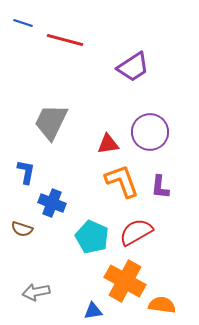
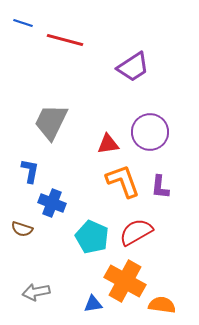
blue L-shape: moved 4 px right, 1 px up
orange L-shape: moved 1 px right
blue triangle: moved 7 px up
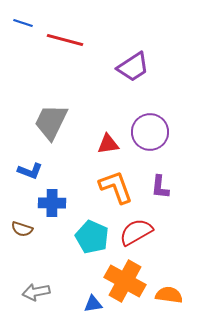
blue L-shape: rotated 100 degrees clockwise
orange L-shape: moved 7 px left, 6 px down
blue cross: rotated 20 degrees counterclockwise
orange semicircle: moved 7 px right, 10 px up
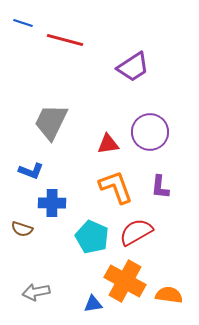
blue L-shape: moved 1 px right
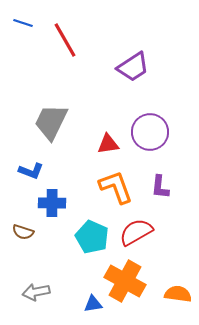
red line: rotated 45 degrees clockwise
brown semicircle: moved 1 px right, 3 px down
orange semicircle: moved 9 px right, 1 px up
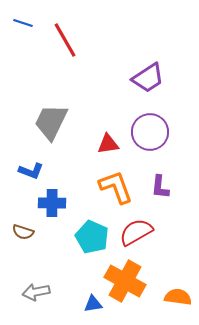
purple trapezoid: moved 15 px right, 11 px down
orange semicircle: moved 3 px down
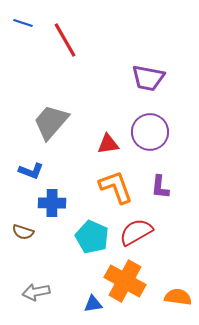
purple trapezoid: rotated 44 degrees clockwise
gray trapezoid: rotated 15 degrees clockwise
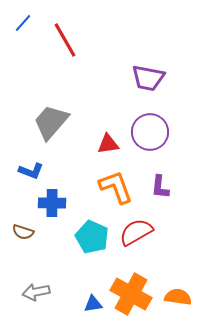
blue line: rotated 66 degrees counterclockwise
orange cross: moved 6 px right, 13 px down
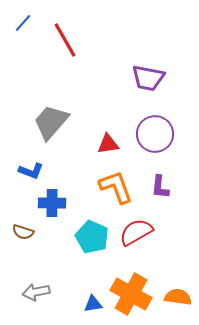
purple circle: moved 5 px right, 2 px down
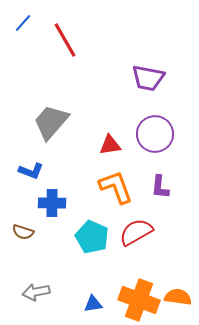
red triangle: moved 2 px right, 1 px down
orange cross: moved 8 px right, 6 px down; rotated 9 degrees counterclockwise
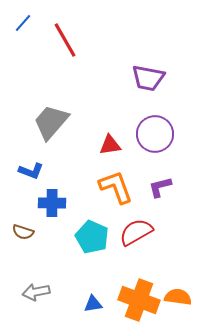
purple L-shape: rotated 70 degrees clockwise
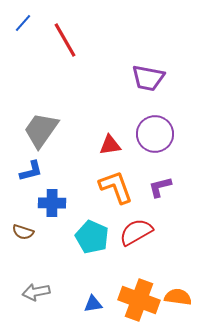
gray trapezoid: moved 10 px left, 8 px down; rotated 6 degrees counterclockwise
blue L-shape: rotated 35 degrees counterclockwise
